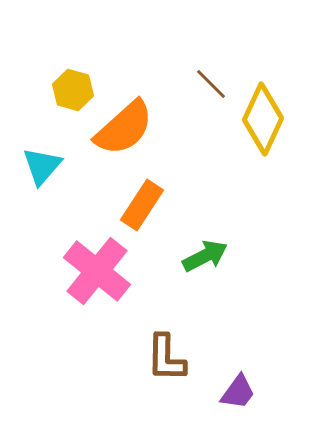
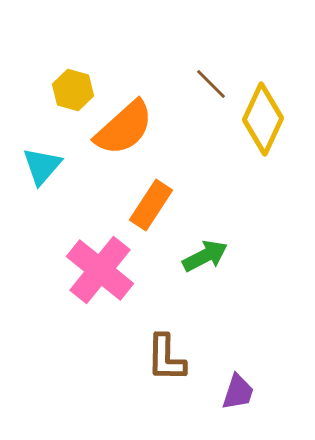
orange rectangle: moved 9 px right
pink cross: moved 3 px right, 1 px up
purple trapezoid: rotated 18 degrees counterclockwise
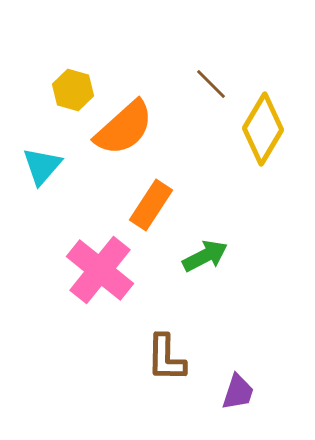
yellow diamond: moved 10 px down; rotated 6 degrees clockwise
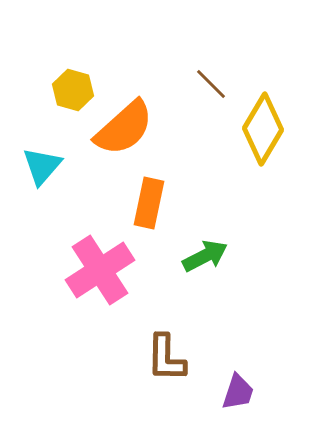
orange rectangle: moved 2 px left, 2 px up; rotated 21 degrees counterclockwise
pink cross: rotated 18 degrees clockwise
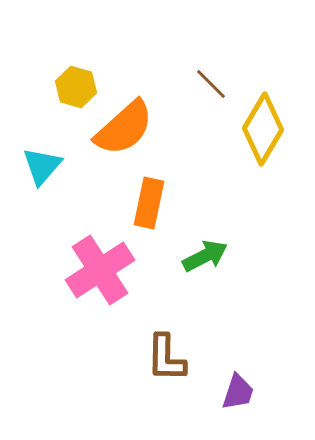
yellow hexagon: moved 3 px right, 3 px up
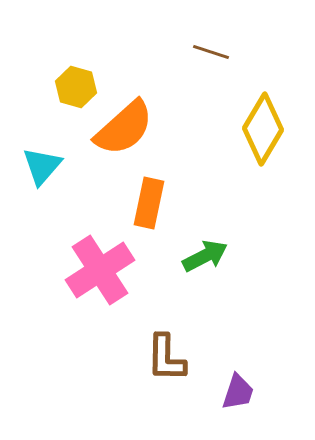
brown line: moved 32 px up; rotated 27 degrees counterclockwise
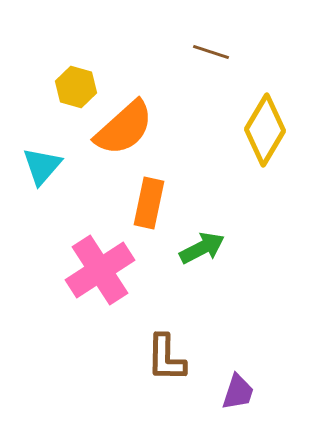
yellow diamond: moved 2 px right, 1 px down
green arrow: moved 3 px left, 8 px up
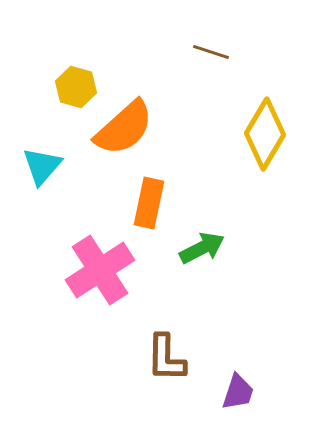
yellow diamond: moved 4 px down
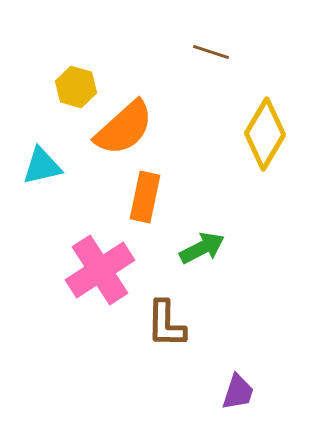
cyan triangle: rotated 36 degrees clockwise
orange rectangle: moved 4 px left, 6 px up
brown L-shape: moved 34 px up
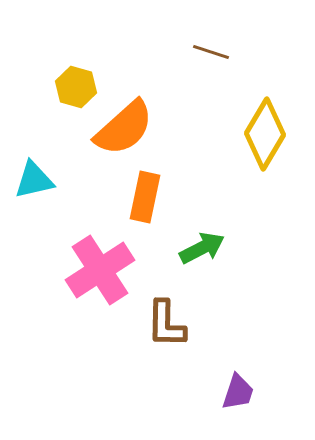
cyan triangle: moved 8 px left, 14 px down
